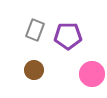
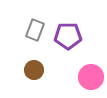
pink circle: moved 1 px left, 3 px down
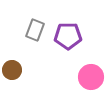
brown circle: moved 22 px left
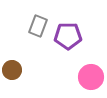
gray rectangle: moved 3 px right, 4 px up
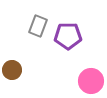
pink circle: moved 4 px down
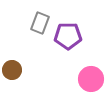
gray rectangle: moved 2 px right, 3 px up
pink circle: moved 2 px up
